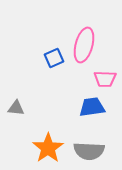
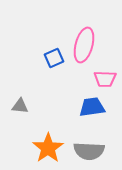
gray triangle: moved 4 px right, 2 px up
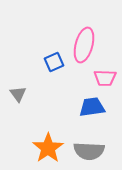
blue square: moved 4 px down
pink trapezoid: moved 1 px up
gray triangle: moved 2 px left, 12 px up; rotated 48 degrees clockwise
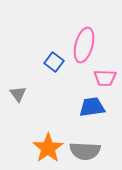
blue square: rotated 30 degrees counterclockwise
gray semicircle: moved 4 px left
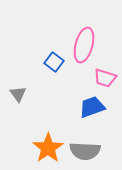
pink trapezoid: rotated 15 degrees clockwise
blue trapezoid: rotated 12 degrees counterclockwise
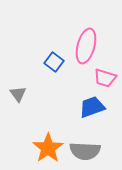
pink ellipse: moved 2 px right, 1 px down
